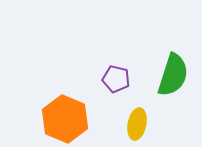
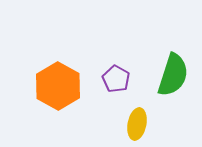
purple pentagon: rotated 16 degrees clockwise
orange hexagon: moved 7 px left, 33 px up; rotated 6 degrees clockwise
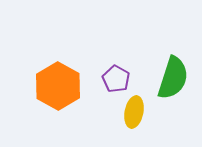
green semicircle: moved 3 px down
yellow ellipse: moved 3 px left, 12 px up
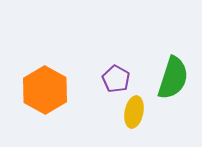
orange hexagon: moved 13 px left, 4 px down
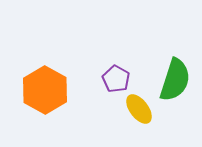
green semicircle: moved 2 px right, 2 px down
yellow ellipse: moved 5 px right, 3 px up; rotated 48 degrees counterclockwise
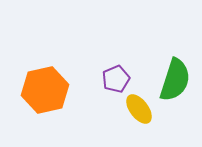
purple pentagon: rotated 20 degrees clockwise
orange hexagon: rotated 18 degrees clockwise
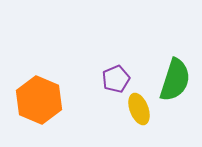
orange hexagon: moved 6 px left, 10 px down; rotated 24 degrees counterclockwise
yellow ellipse: rotated 16 degrees clockwise
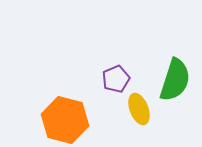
orange hexagon: moved 26 px right, 20 px down; rotated 9 degrees counterclockwise
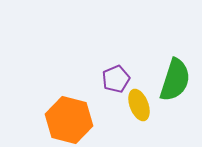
yellow ellipse: moved 4 px up
orange hexagon: moved 4 px right
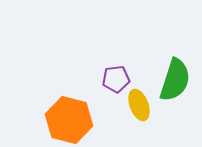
purple pentagon: rotated 16 degrees clockwise
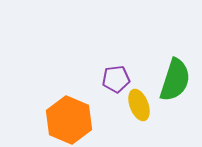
orange hexagon: rotated 9 degrees clockwise
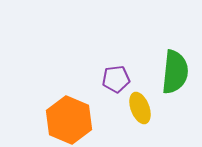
green semicircle: moved 8 px up; rotated 12 degrees counterclockwise
yellow ellipse: moved 1 px right, 3 px down
